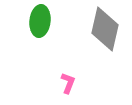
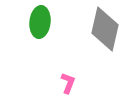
green ellipse: moved 1 px down
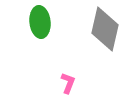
green ellipse: rotated 12 degrees counterclockwise
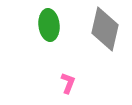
green ellipse: moved 9 px right, 3 px down
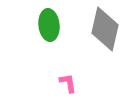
pink L-shape: rotated 30 degrees counterclockwise
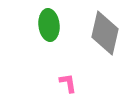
gray diamond: moved 4 px down
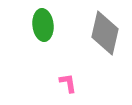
green ellipse: moved 6 px left
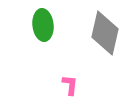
pink L-shape: moved 2 px right, 2 px down; rotated 15 degrees clockwise
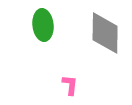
gray diamond: rotated 12 degrees counterclockwise
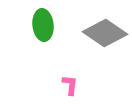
gray diamond: rotated 57 degrees counterclockwise
